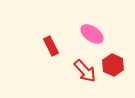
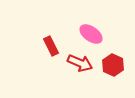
pink ellipse: moved 1 px left
red arrow: moved 5 px left, 8 px up; rotated 25 degrees counterclockwise
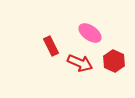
pink ellipse: moved 1 px left, 1 px up
red hexagon: moved 1 px right, 4 px up
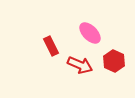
pink ellipse: rotated 10 degrees clockwise
red arrow: moved 2 px down
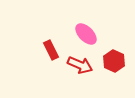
pink ellipse: moved 4 px left, 1 px down
red rectangle: moved 4 px down
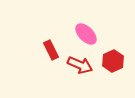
red hexagon: moved 1 px left; rotated 10 degrees clockwise
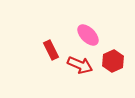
pink ellipse: moved 2 px right, 1 px down
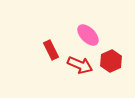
red hexagon: moved 2 px left
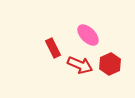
red rectangle: moved 2 px right, 2 px up
red hexagon: moved 1 px left, 3 px down
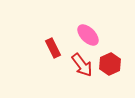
red arrow: moved 2 px right; rotated 30 degrees clockwise
